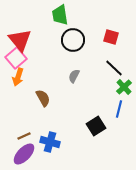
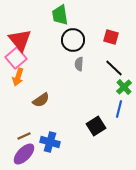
gray semicircle: moved 5 px right, 12 px up; rotated 24 degrees counterclockwise
brown semicircle: moved 2 px left, 2 px down; rotated 84 degrees clockwise
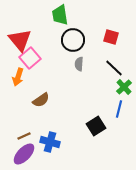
pink square: moved 14 px right
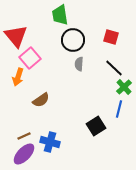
red triangle: moved 4 px left, 4 px up
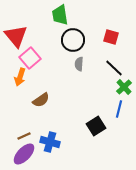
orange arrow: moved 2 px right
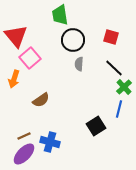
orange arrow: moved 6 px left, 2 px down
